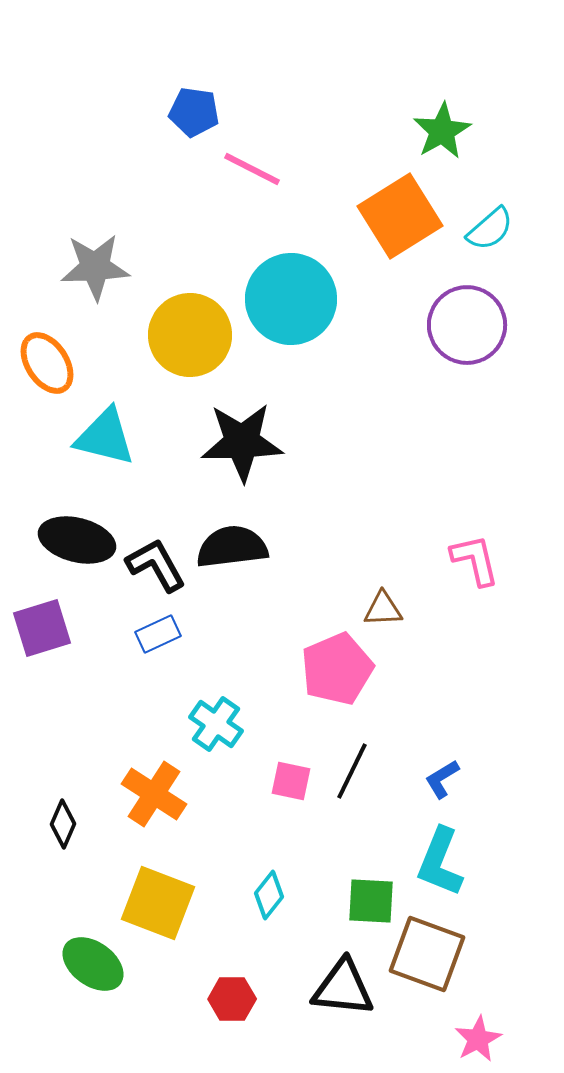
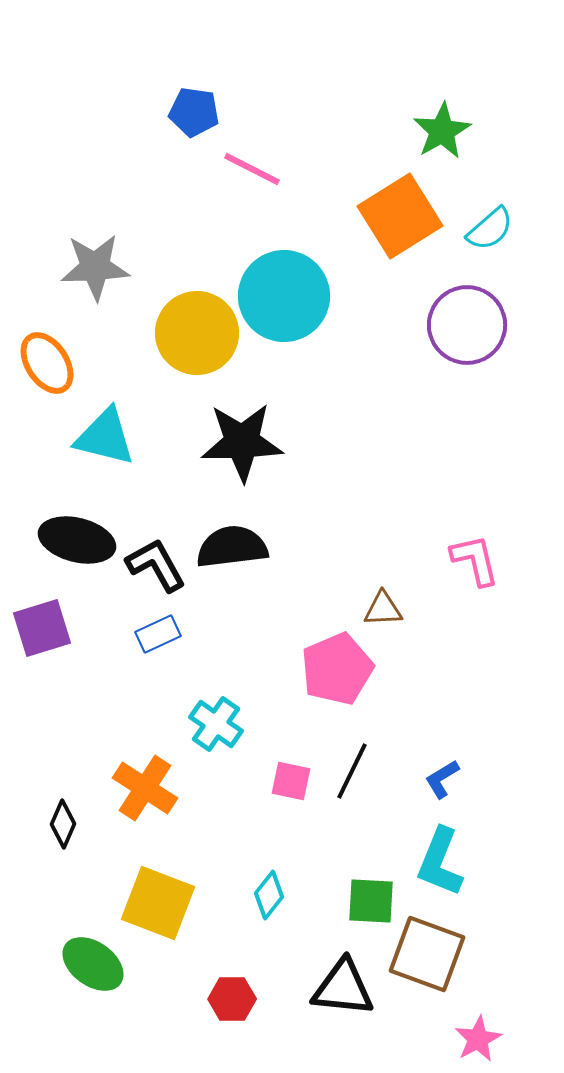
cyan circle: moved 7 px left, 3 px up
yellow circle: moved 7 px right, 2 px up
orange cross: moved 9 px left, 6 px up
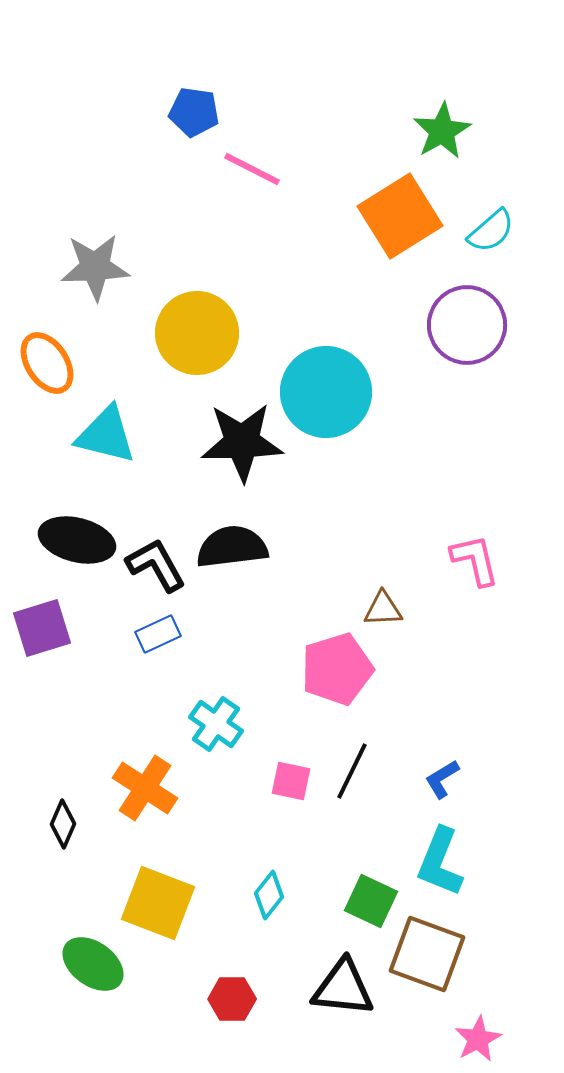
cyan semicircle: moved 1 px right, 2 px down
cyan circle: moved 42 px right, 96 px down
cyan triangle: moved 1 px right, 2 px up
pink pentagon: rotated 6 degrees clockwise
green square: rotated 22 degrees clockwise
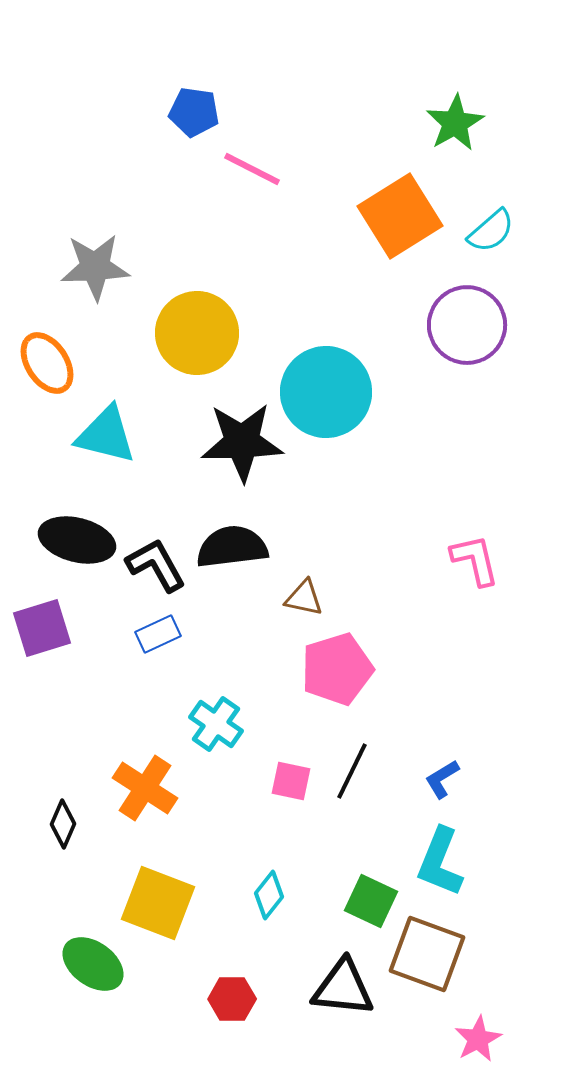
green star: moved 13 px right, 8 px up
brown triangle: moved 79 px left, 11 px up; rotated 15 degrees clockwise
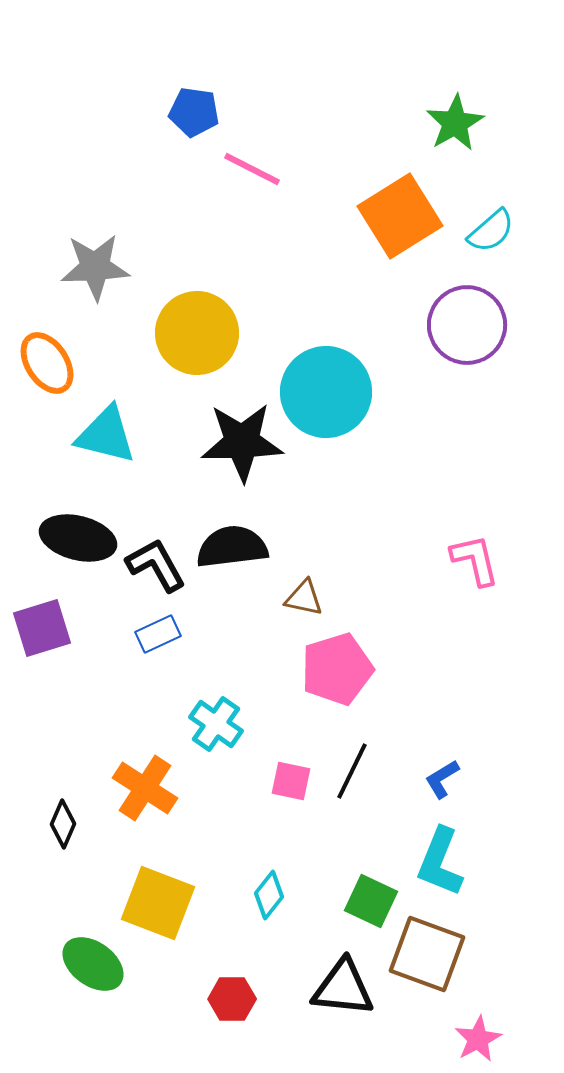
black ellipse: moved 1 px right, 2 px up
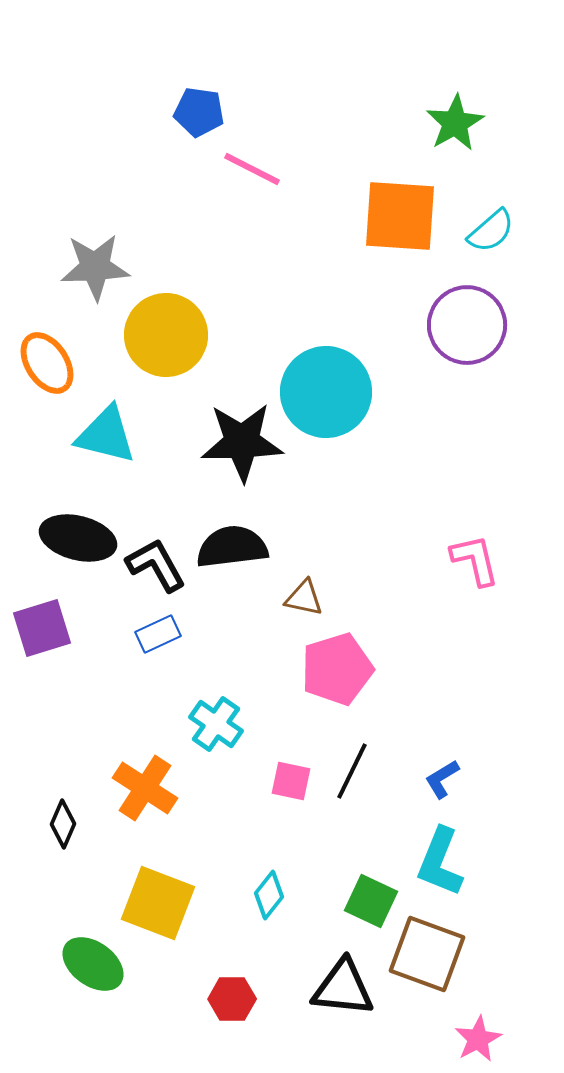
blue pentagon: moved 5 px right
orange square: rotated 36 degrees clockwise
yellow circle: moved 31 px left, 2 px down
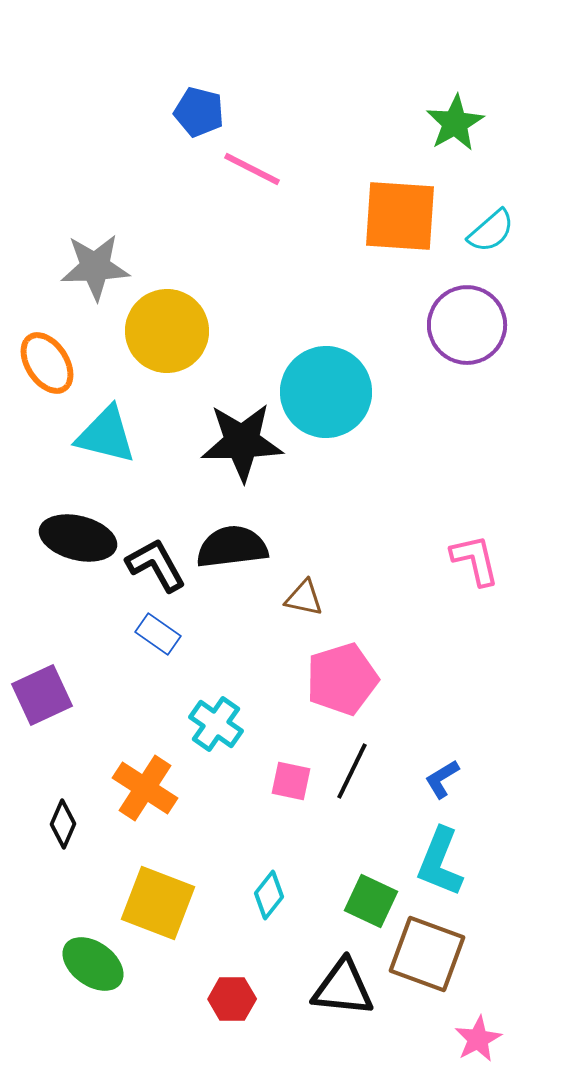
blue pentagon: rotated 6 degrees clockwise
yellow circle: moved 1 px right, 4 px up
purple square: moved 67 px down; rotated 8 degrees counterclockwise
blue rectangle: rotated 60 degrees clockwise
pink pentagon: moved 5 px right, 10 px down
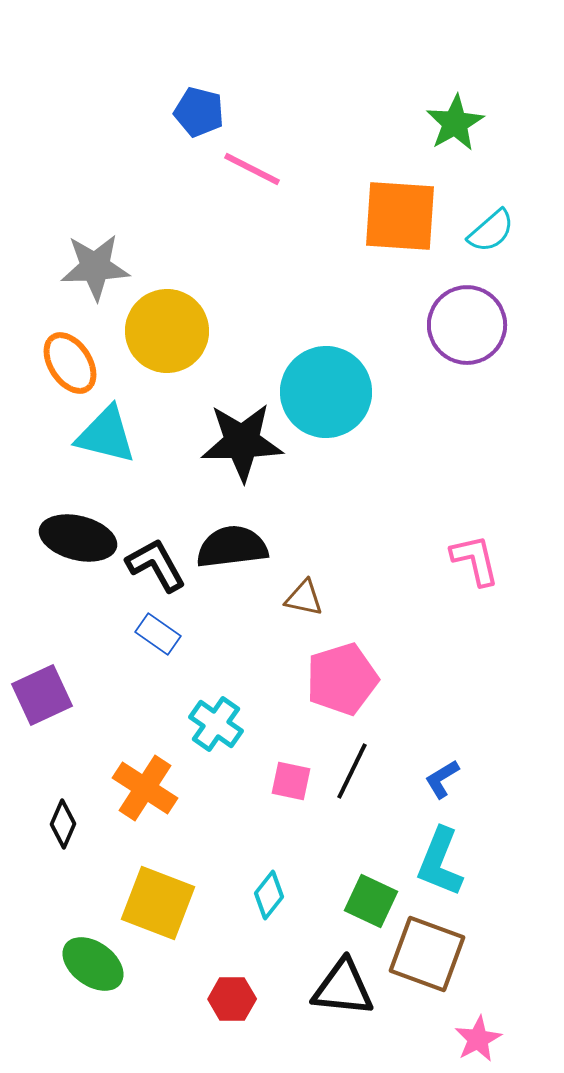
orange ellipse: moved 23 px right
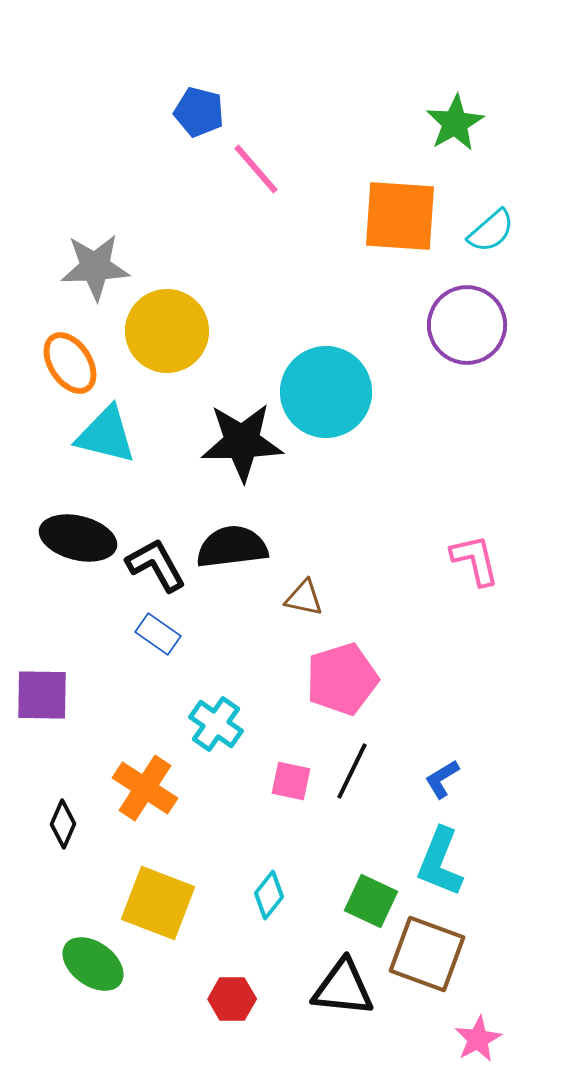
pink line: moved 4 px right; rotated 22 degrees clockwise
purple square: rotated 26 degrees clockwise
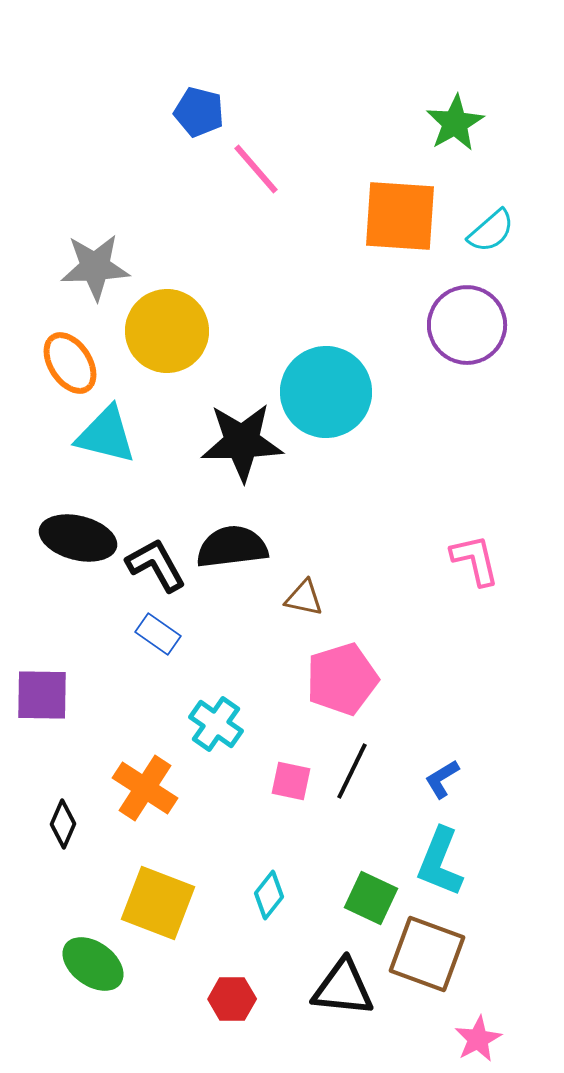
green square: moved 3 px up
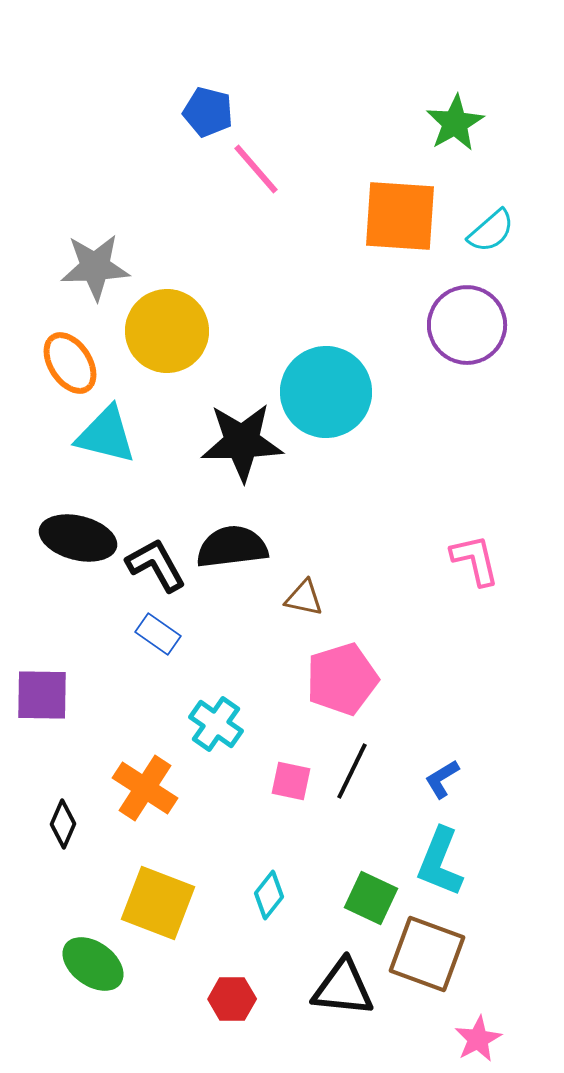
blue pentagon: moved 9 px right
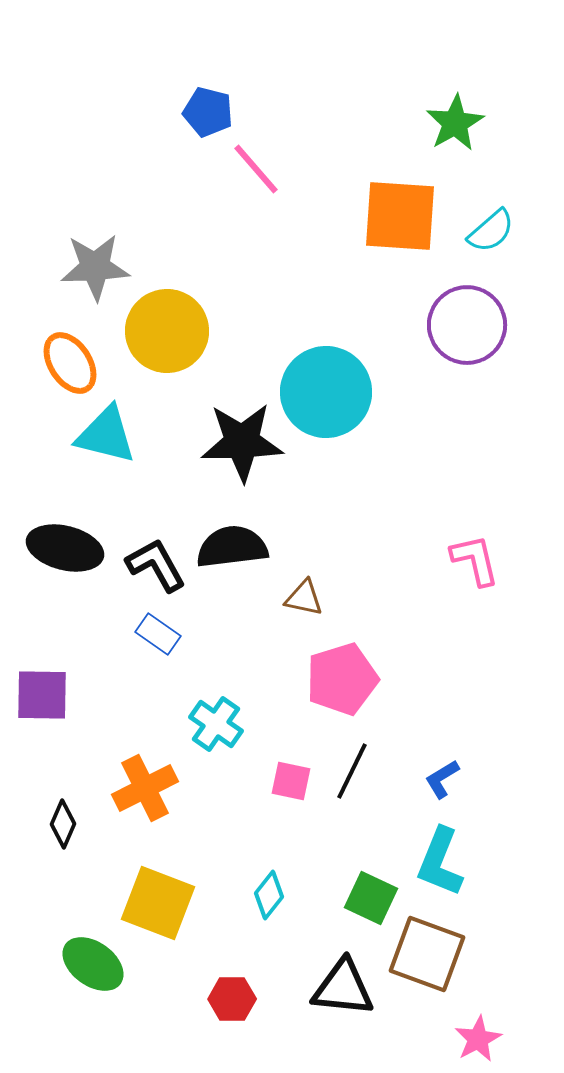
black ellipse: moved 13 px left, 10 px down
orange cross: rotated 30 degrees clockwise
